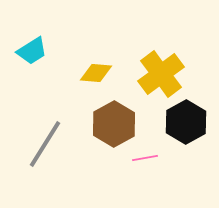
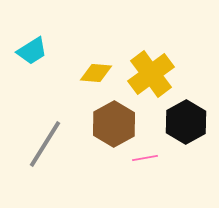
yellow cross: moved 10 px left
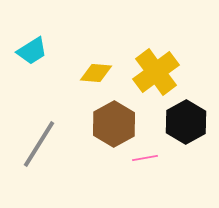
yellow cross: moved 5 px right, 2 px up
gray line: moved 6 px left
